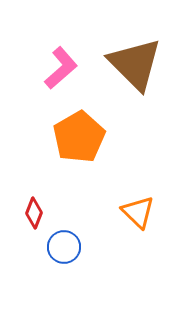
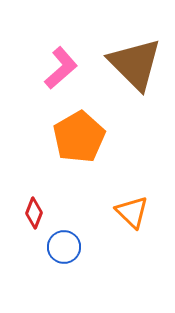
orange triangle: moved 6 px left
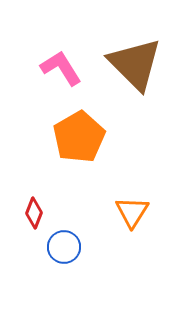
pink L-shape: rotated 81 degrees counterclockwise
orange triangle: rotated 18 degrees clockwise
